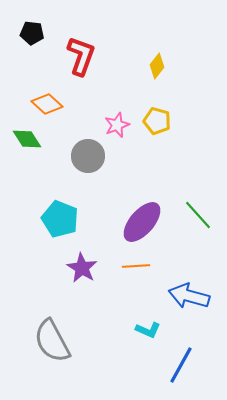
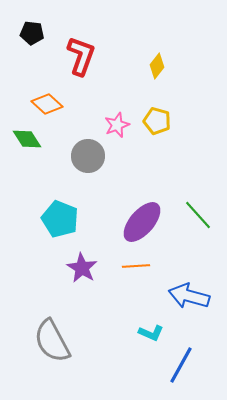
cyan L-shape: moved 3 px right, 3 px down
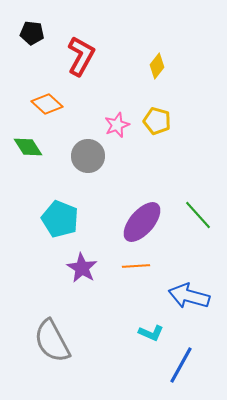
red L-shape: rotated 9 degrees clockwise
green diamond: moved 1 px right, 8 px down
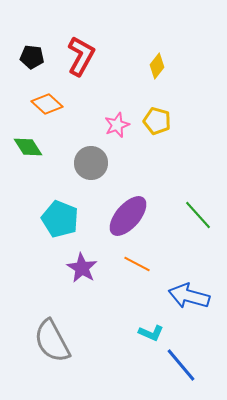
black pentagon: moved 24 px down
gray circle: moved 3 px right, 7 px down
purple ellipse: moved 14 px left, 6 px up
orange line: moved 1 px right, 2 px up; rotated 32 degrees clockwise
blue line: rotated 69 degrees counterclockwise
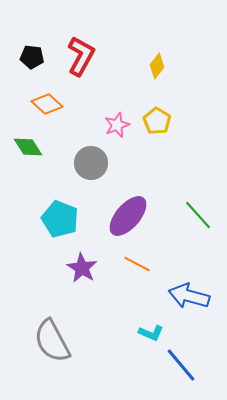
yellow pentagon: rotated 16 degrees clockwise
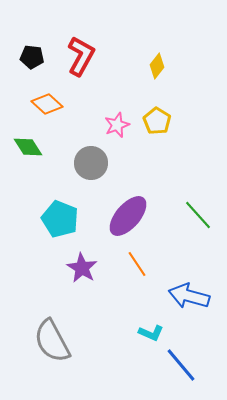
orange line: rotated 28 degrees clockwise
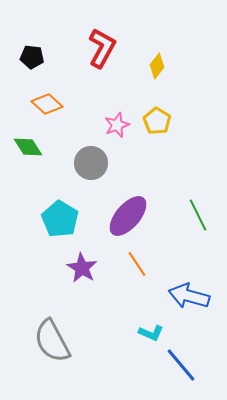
red L-shape: moved 21 px right, 8 px up
green line: rotated 16 degrees clockwise
cyan pentagon: rotated 9 degrees clockwise
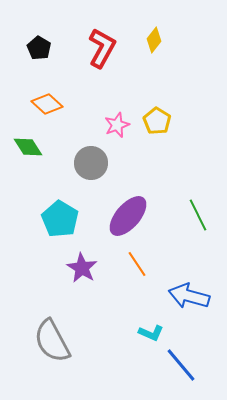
black pentagon: moved 7 px right, 9 px up; rotated 25 degrees clockwise
yellow diamond: moved 3 px left, 26 px up
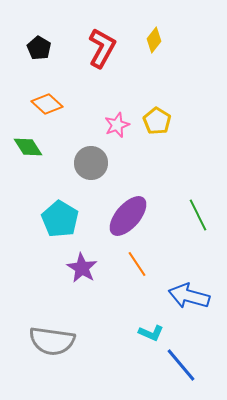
gray semicircle: rotated 54 degrees counterclockwise
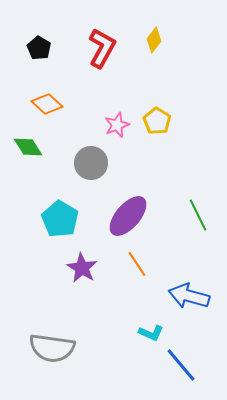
gray semicircle: moved 7 px down
